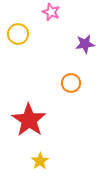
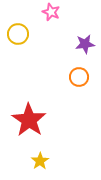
orange circle: moved 8 px right, 6 px up
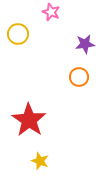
yellow star: rotated 18 degrees counterclockwise
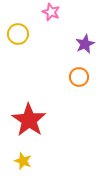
purple star: rotated 18 degrees counterclockwise
yellow star: moved 17 px left
